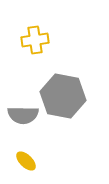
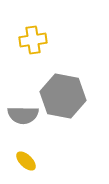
yellow cross: moved 2 px left
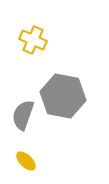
yellow cross: rotated 32 degrees clockwise
gray semicircle: rotated 108 degrees clockwise
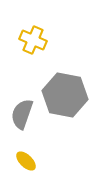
gray hexagon: moved 2 px right, 1 px up
gray semicircle: moved 1 px left, 1 px up
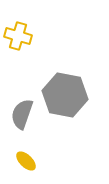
yellow cross: moved 15 px left, 4 px up; rotated 8 degrees counterclockwise
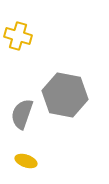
yellow ellipse: rotated 25 degrees counterclockwise
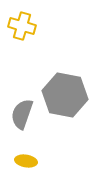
yellow cross: moved 4 px right, 10 px up
yellow ellipse: rotated 10 degrees counterclockwise
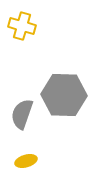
gray hexagon: moved 1 px left; rotated 9 degrees counterclockwise
yellow ellipse: rotated 25 degrees counterclockwise
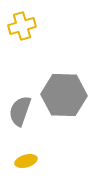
yellow cross: rotated 32 degrees counterclockwise
gray semicircle: moved 2 px left, 3 px up
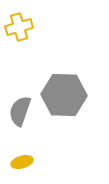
yellow cross: moved 3 px left, 1 px down
yellow ellipse: moved 4 px left, 1 px down
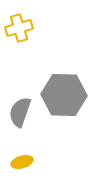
yellow cross: moved 1 px down
gray semicircle: moved 1 px down
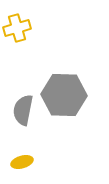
yellow cross: moved 2 px left
gray semicircle: moved 3 px right, 2 px up; rotated 8 degrees counterclockwise
